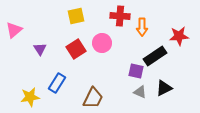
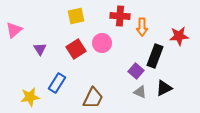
black rectangle: rotated 35 degrees counterclockwise
purple square: rotated 28 degrees clockwise
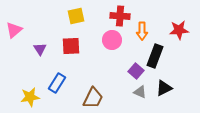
orange arrow: moved 4 px down
red star: moved 6 px up
pink circle: moved 10 px right, 3 px up
red square: moved 5 px left, 3 px up; rotated 30 degrees clockwise
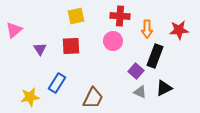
orange arrow: moved 5 px right, 2 px up
pink circle: moved 1 px right, 1 px down
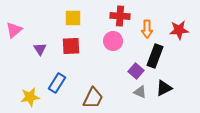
yellow square: moved 3 px left, 2 px down; rotated 12 degrees clockwise
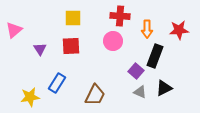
brown trapezoid: moved 2 px right, 3 px up
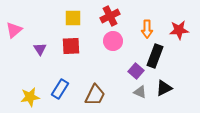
red cross: moved 10 px left; rotated 30 degrees counterclockwise
blue rectangle: moved 3 px right, 6 px down
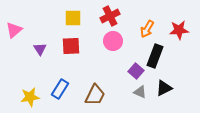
orange arrow: rotated 30 degrees clockwise
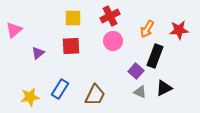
purple triangle: moved 2 px left, 4 px down; rotated 24 degrees clockwise
